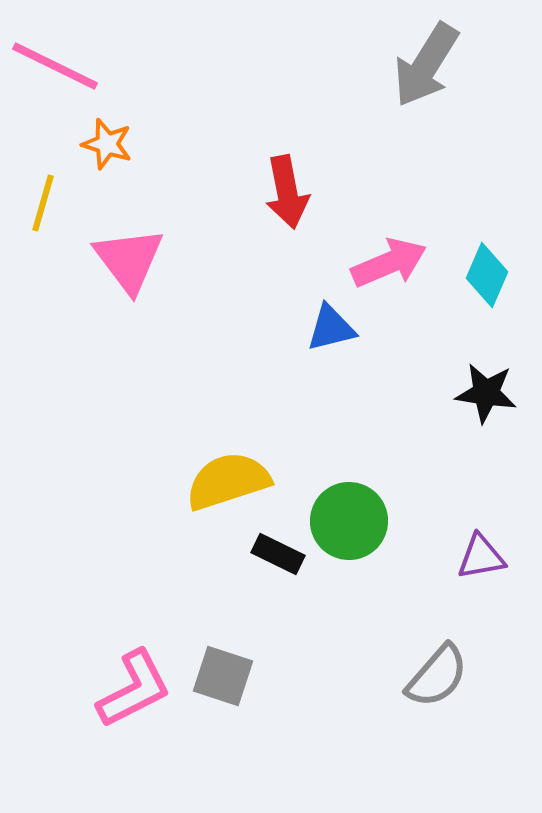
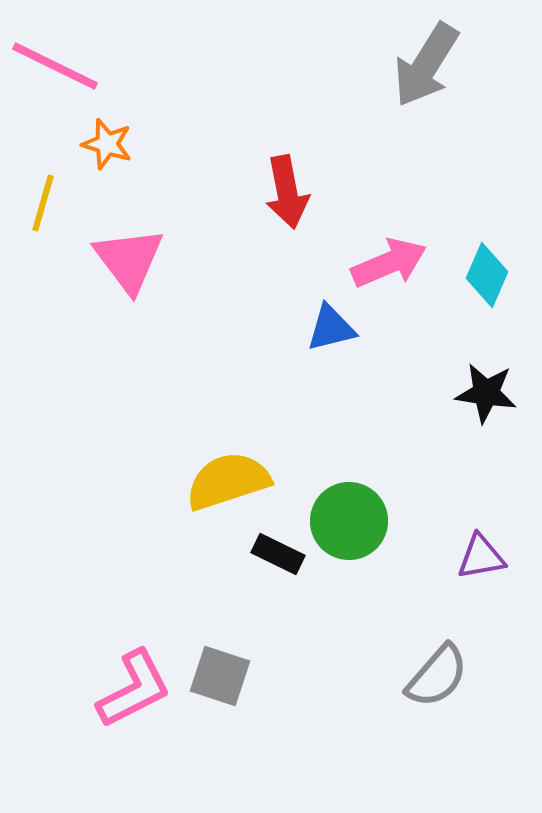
gray square: moved 3 px left
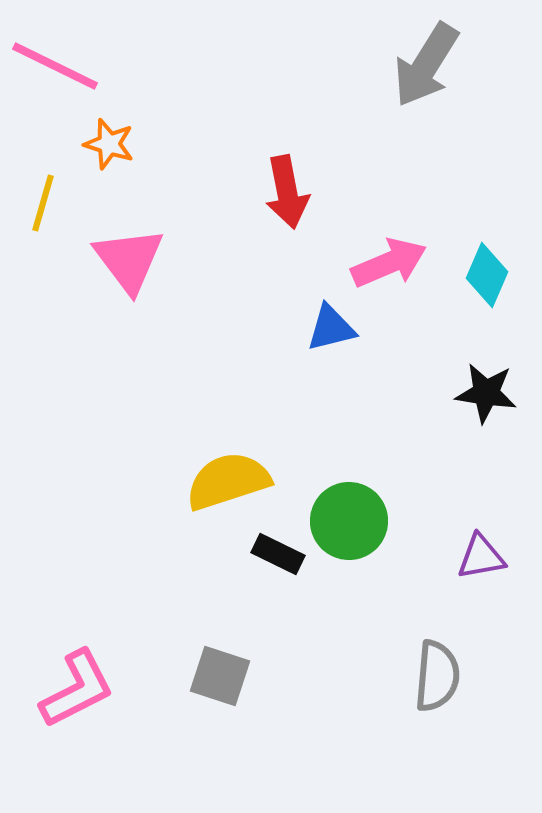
orange star: moved 2 px right
gray semicircle: rotated 36 degrees counterclockwise
pink L-shape: moved 57 px left
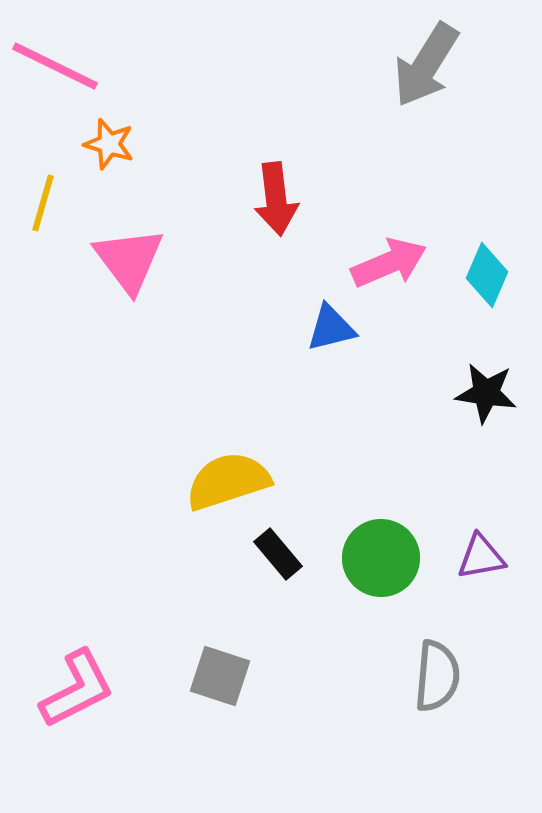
red arrow: moved 11 px left, 7 px down; rotated 4 degrees clockwise
green circle: moved 32 px right, 37 px down
black rectangle: rotated 24 degrees clockwise
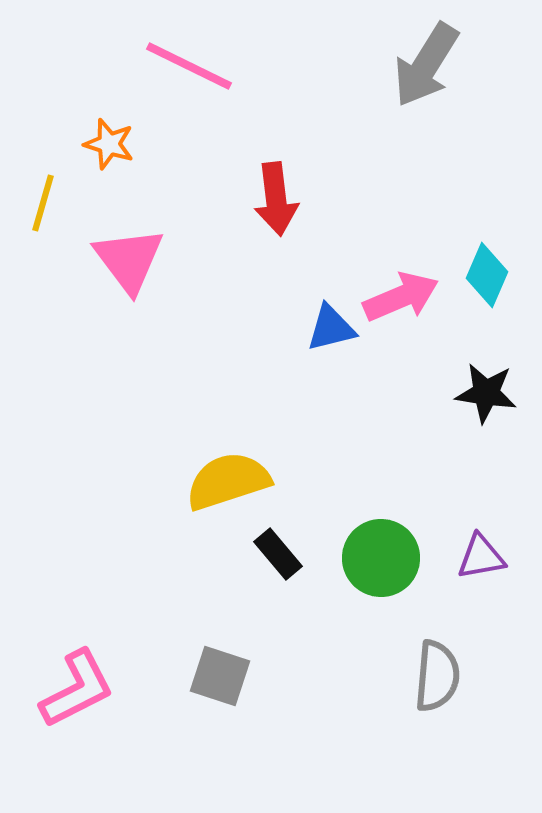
pink line: moved 134 px right
pink arrow: moved 12 px right, 34 px down
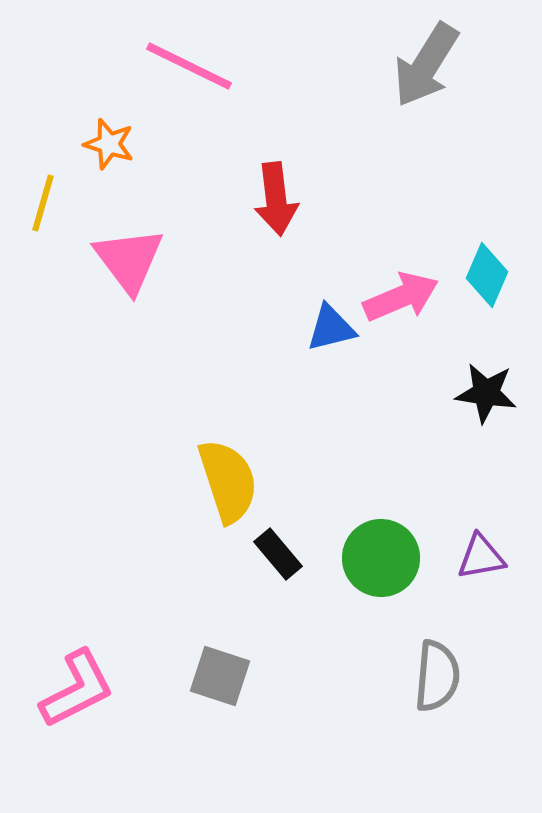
yellow semicircle: rotated 90 degrees clockwise
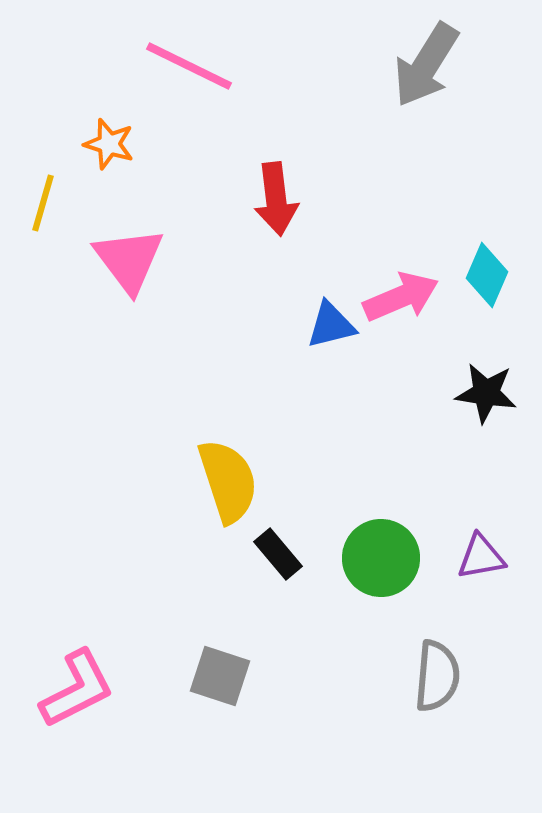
blue triangle: moved 3 px up
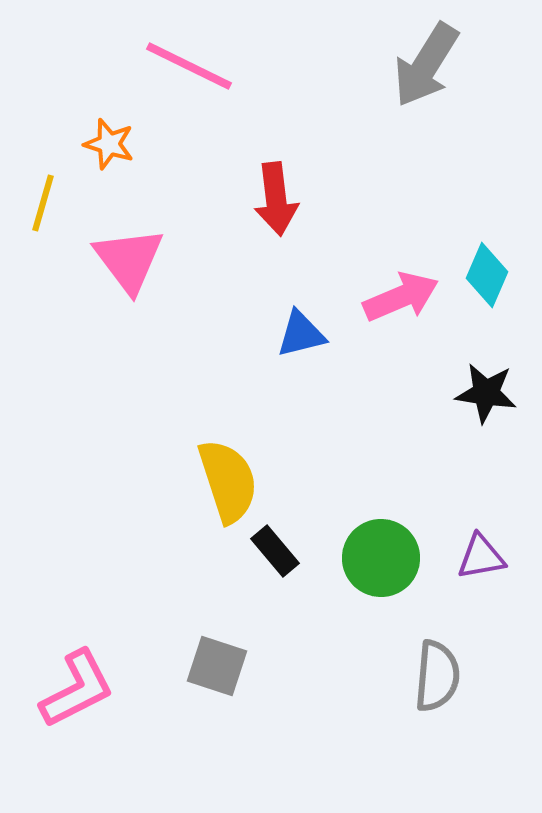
blue triangle: moved 30 px left, 9 px down
black rectangle: moved 3 px left, 3 px up
gray square: moved 3 px left, 10 px up
